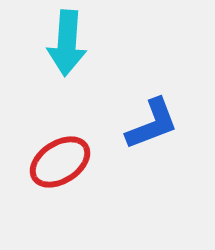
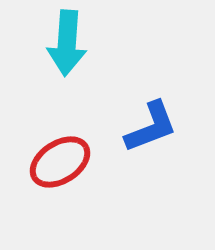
blue L-shape: moved 1 px left, 3 px down
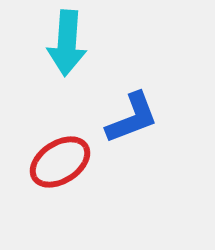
blue L-shape: moved 19 px left, 9 px up
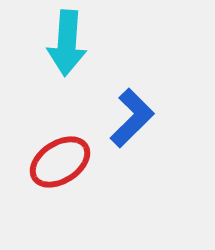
blue L-shape: rotated 24 degrees counterclockwise
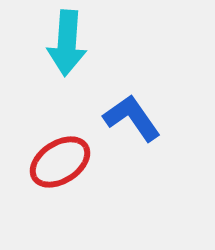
blue L-shape: rotated 80 degrees counterclockwise
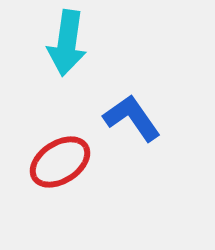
cyan arrow: rotated 4 degrees clockwise
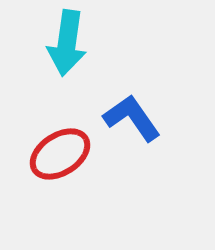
red ellipse: moved 8 px up
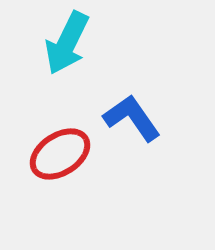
cyan arrow: rotated 18 degrees clockwise
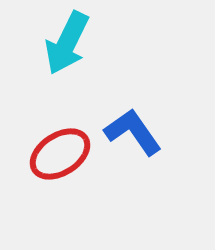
blue L-shape: moved 1 px right, 14 px down
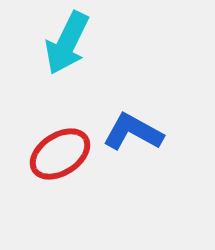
blue L-shape: rotated 26 degrees counterclockwise
